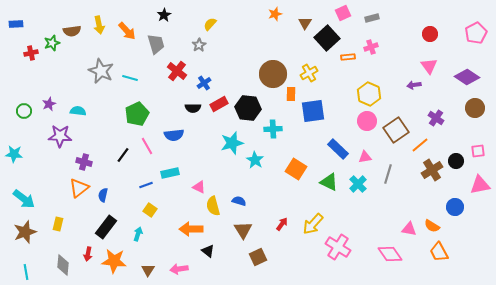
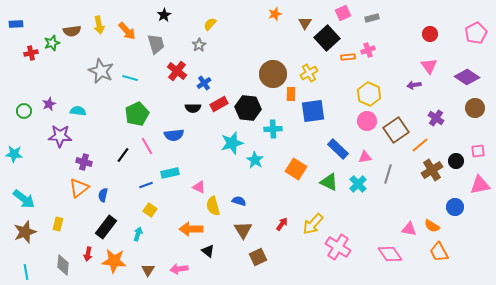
pink cross at (371, 47): moved 3 px left, 3 px down
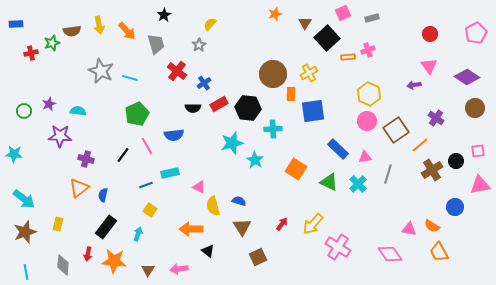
purple cross at (84, 162): moved 2 px right, 3 px up
brown triangle at (243, 230): moved 1 px left, 3 px up
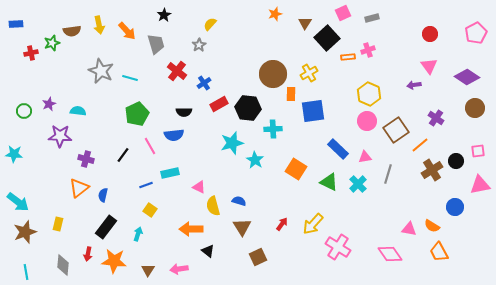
black semicircle at (193, 108): moved 9 px left, 4 px down
pink line at (147, 146): moved 3 px right
cyan arrow at (24, 199): moved 6 px left, 3 px down
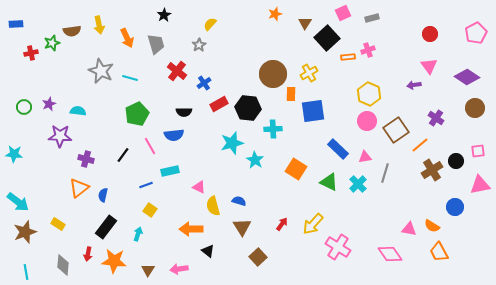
orange arrow at (127, 31): moved 7 px down; rotated 18 degrees clockwise
green circle at (24, 111): moved 4 px up
cyan rectangle at (170, 173): moved 2 px up
gray line at (388, 174): moved 3 px left, 1 px up
yellow rectangle at (58, 224): rotated 72 degrees counterclockwise
brown square at (258, 257): rotated 18 degrees counterclockwise
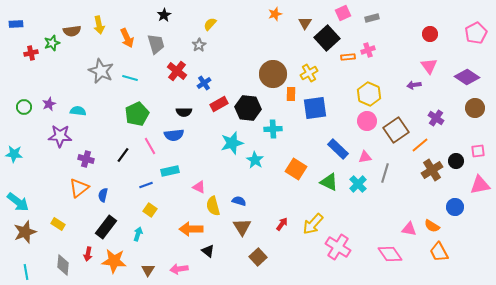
blue square at (313, 111): moved 2 px right, 3 px up
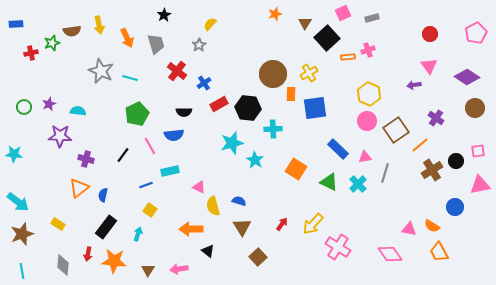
brown star at (25, 232): moved 3 px left, 2 px down
cyan line at (26, 272): moved 4 px left, 1 px up
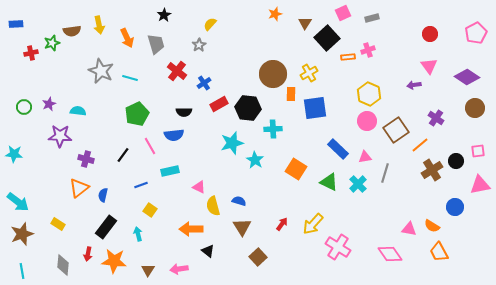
blue line at (146, 185): moved 5 px left
cyan arrow at (138, 234): rotated 32 degrees counterclockwise
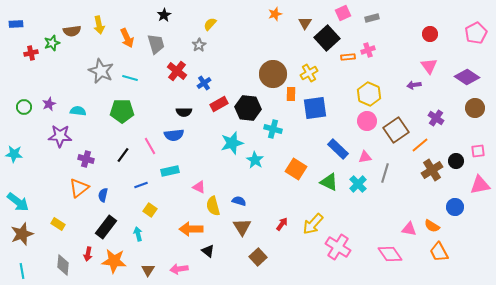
green pentagon at (137, 114): moved 15 px left, 3 px up; rotated 25 degrees clockwise
cyan cross at (273, 129): rotated 18 degrees clockwise
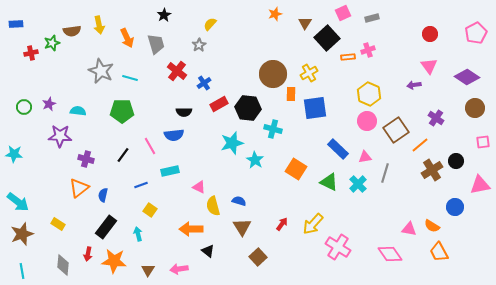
pink square at (478, 151): moved 5 px right, 9 px up
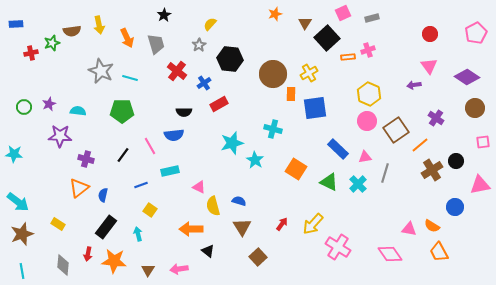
black hexagon at (248, 108): moved 18 px left, 49 px up
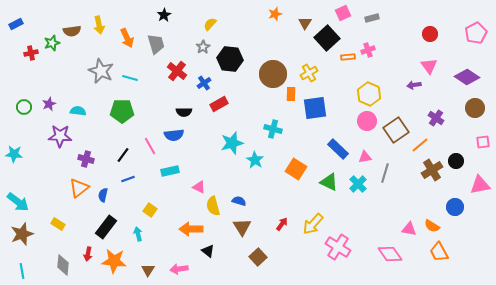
blue rectangle at (16, 24): rotated 24 degrees counterclockwise
gray star at (199, 45): moved 4 px right, 2 px down
blue line at (141, 185): moved 13 px left, 6 px up
